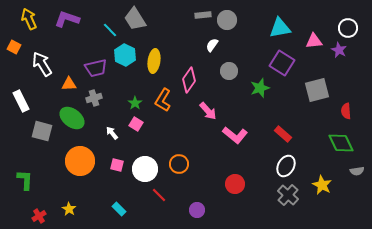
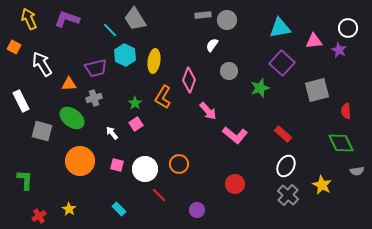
purple square at (282, 63): rotated 10 degrees clockwise
pink diamond at (189, 80): rotated 15 degrees counterclockwise
orange L-shape at (163, 100): moved 3 px up
pink square at (136, 124): rotated 24 degrees clockwise
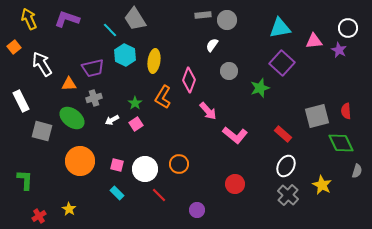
orange square at (14, 47): rotated 24 degrees clockwise
purple trapezoid at (96, 68): moved 3 px left
gray square at (317, 90): moved 26 px down
white arrow at (112, 133): moved 13 px up; rotated 80 degrees counterclockwise
gray semicircle at (357, 171): rotated 64 degrees counterclockwise
cyan rectangle at (119, 209): moved 2 px left, 16 px up
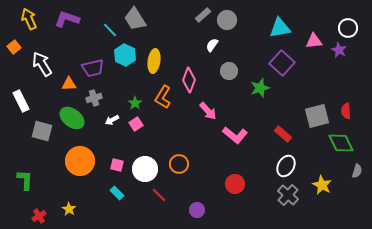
gray rectangle at (203, 15): rotated 35 degrees counterclockwise
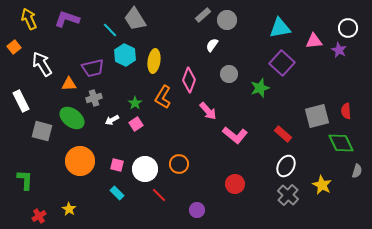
gray circle at (229, 71): moved 3 px down
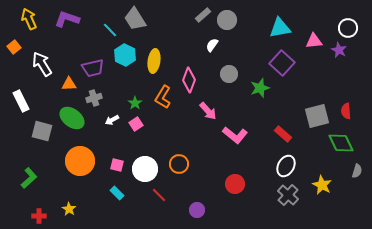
green L-shape at (25, 180): moved 4 px right, 2 px up; rotated 45 degrees clockwise
red cross at (39, 216): rotated 32 degrees clockwise
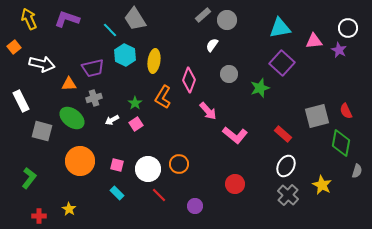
white arrow at (42, 64): rotated 135 degrees clockwise
red semicircle at (346, 111): rotated 21 degrees counterclockwise
green diamond at (341, 143): rotated 36 degrees clockwise
white circle at (145, 169): moved 3 px right
green L-shape at (29, 178): rotated 10 degrees counterclockwise
purple circle at (197, 210): moved 2 px left, 4 px up
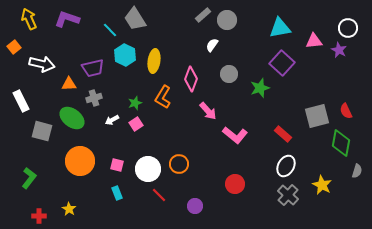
pink diamond at (189, 80): moved 2 px right, 1 px up
green star at (135, 103): rotated 16 degrees clockwise
cyan rectangle at (117, 193): rotated 24 degrees clockwise
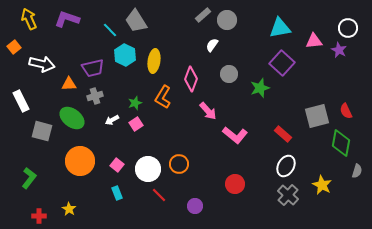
gray trapezoid at (135, 19): moved 1 px right, 2 px down
gray cross at (94, 98): moved 1 px right, 2 px up
pink square at (117, 165): rotated 24 degrees clockwise
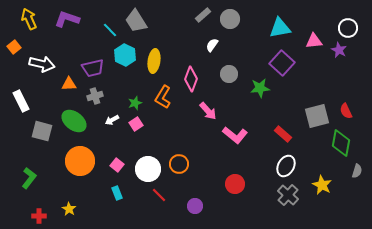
gray circle at (227, 20): moved 3 px right, 1 px up
green star at (260, 88): rotated 12 degrees clockwise
green ellipse at (72, 118): moved 2 px right, 3 px down
